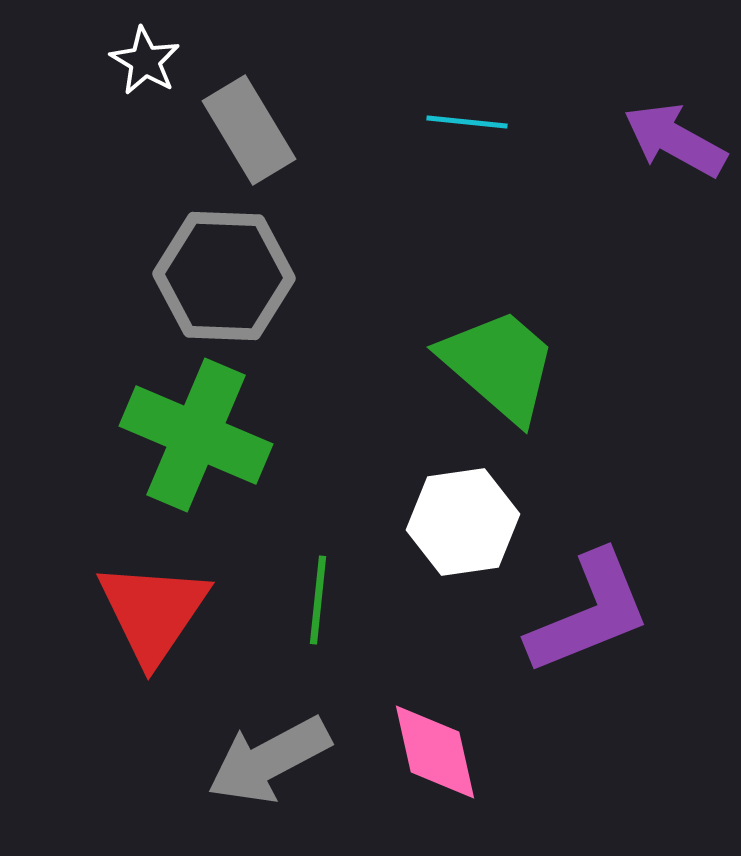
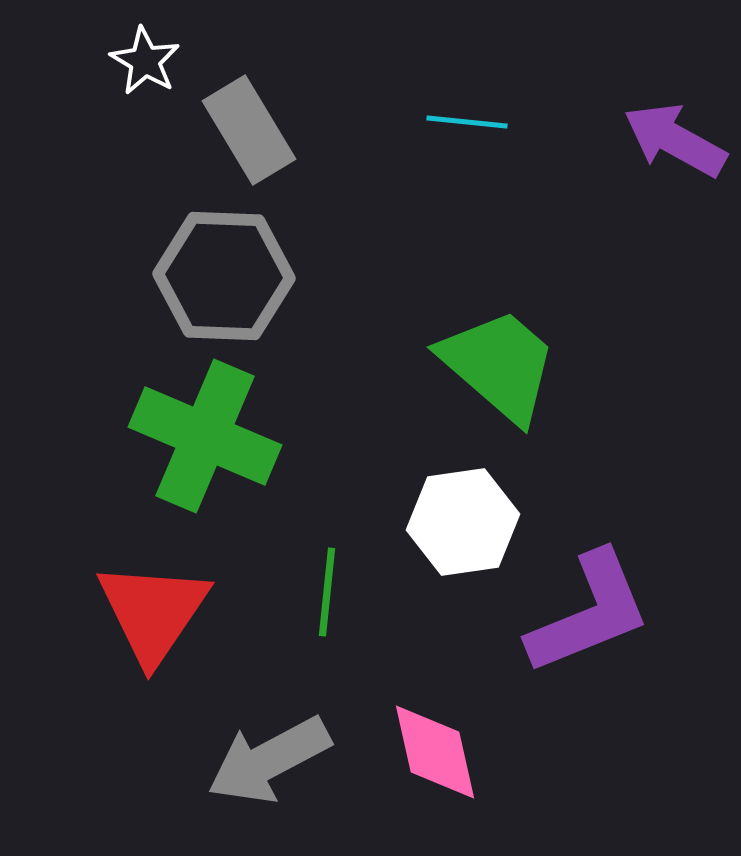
green cross: moved 9 px right, 1 px down
green line: moved 9 px right, 8 px up
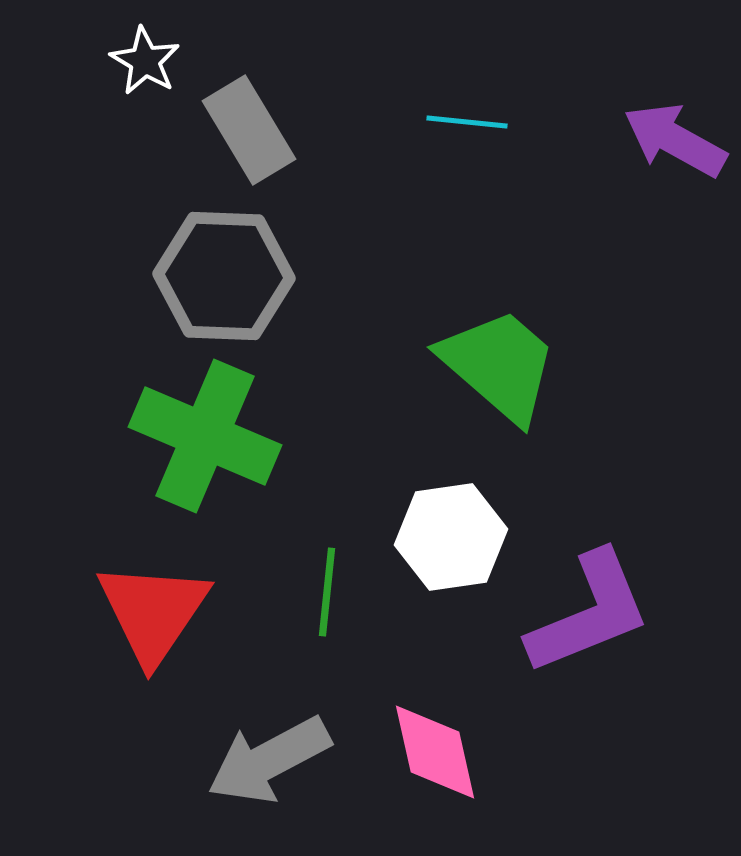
white hexagon: moved 12 px left, 15 px down
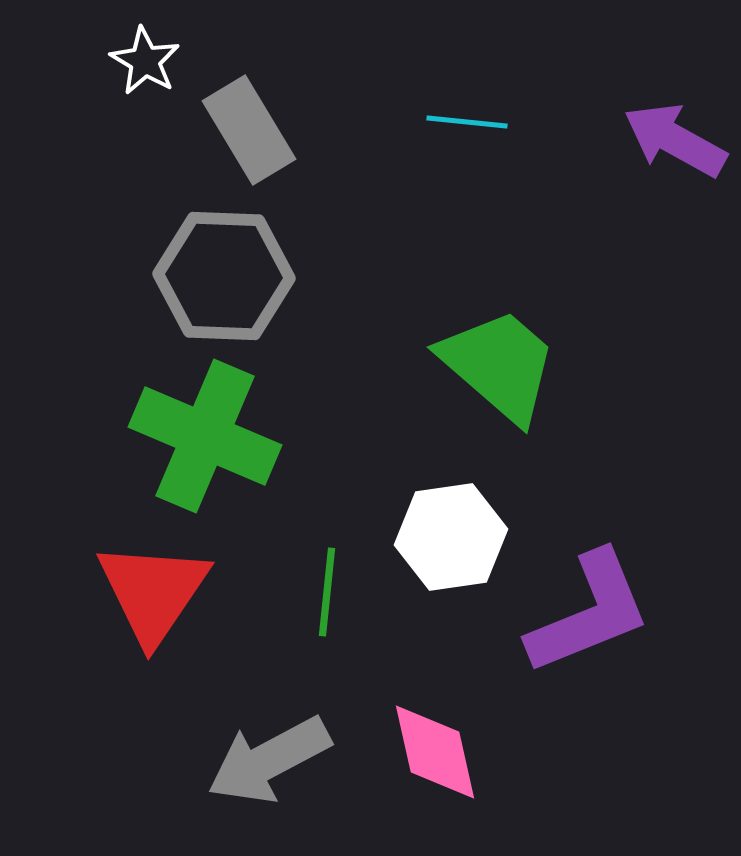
red triangle: moved 20 px up
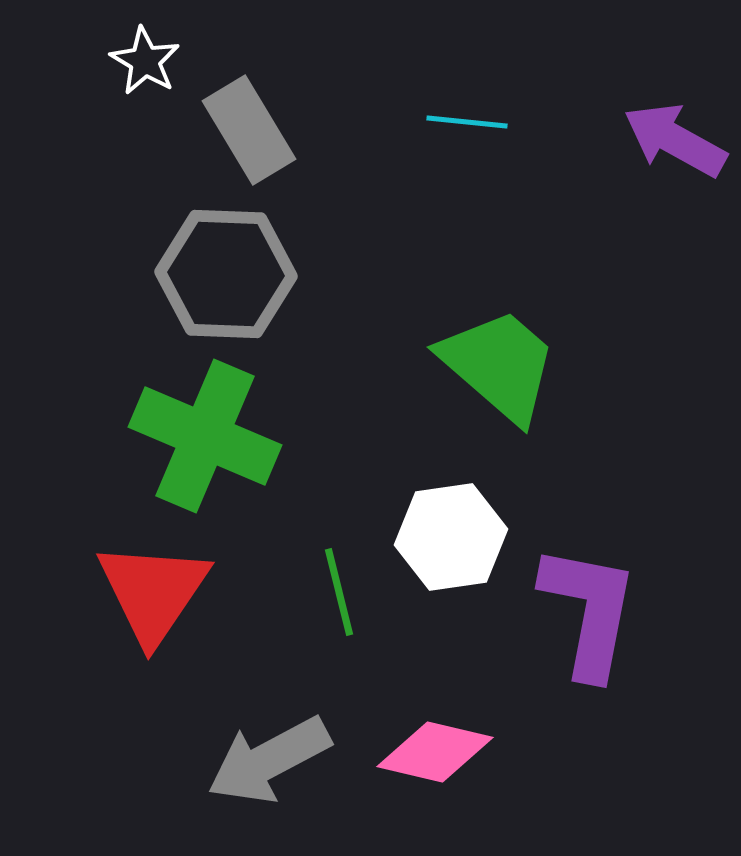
gray hexagon: moved 2 px right, 2 px up
green line: moved 12 px right; rotated 20 degrees counterclockwise
purple L-shape: moved 2 px up; rotated 57 degrees counterclockwise
pink diamond: rotated 64 degrees counterclockwise
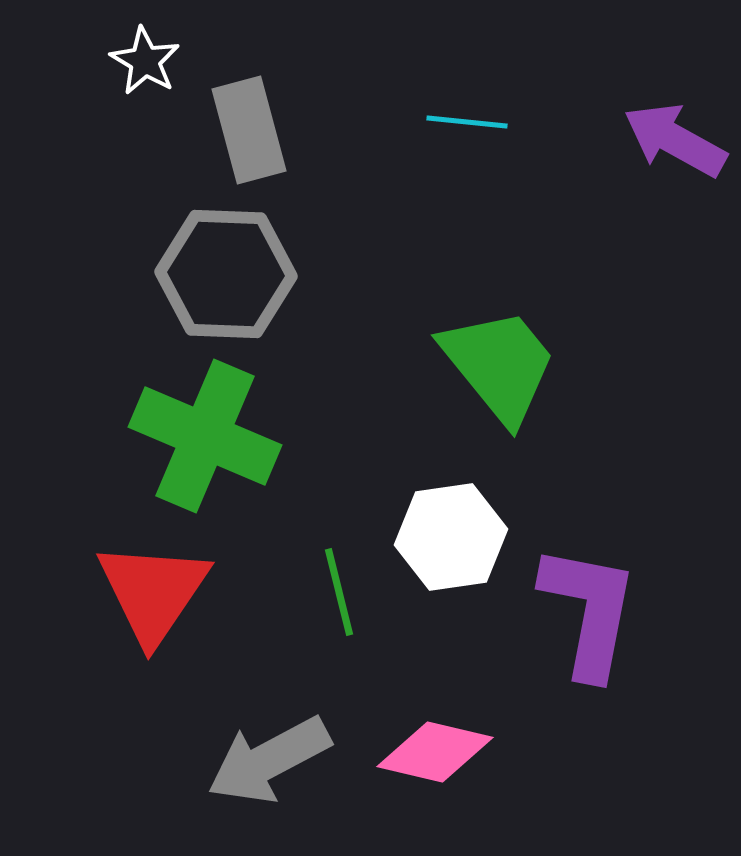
gray rectangle: rotated 16 degrees clockwise
green trapezoid: rotated 10 degrees clockwise
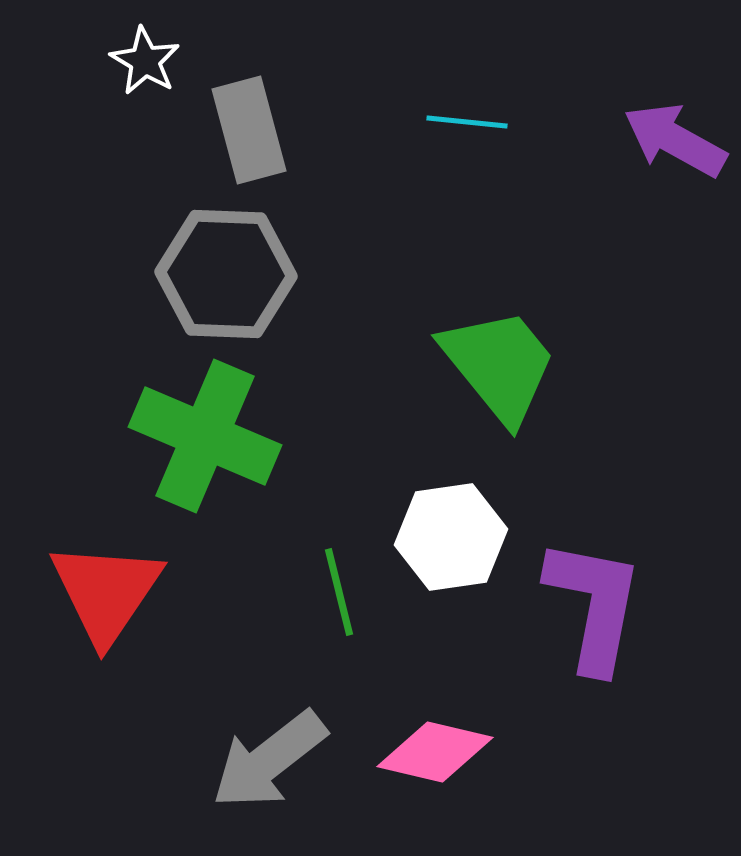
red triangle: moved 47 px left
purple L-shape: moved 5 px right, 6 px up
gray arrow: rotated 10 degrees counterclockwise
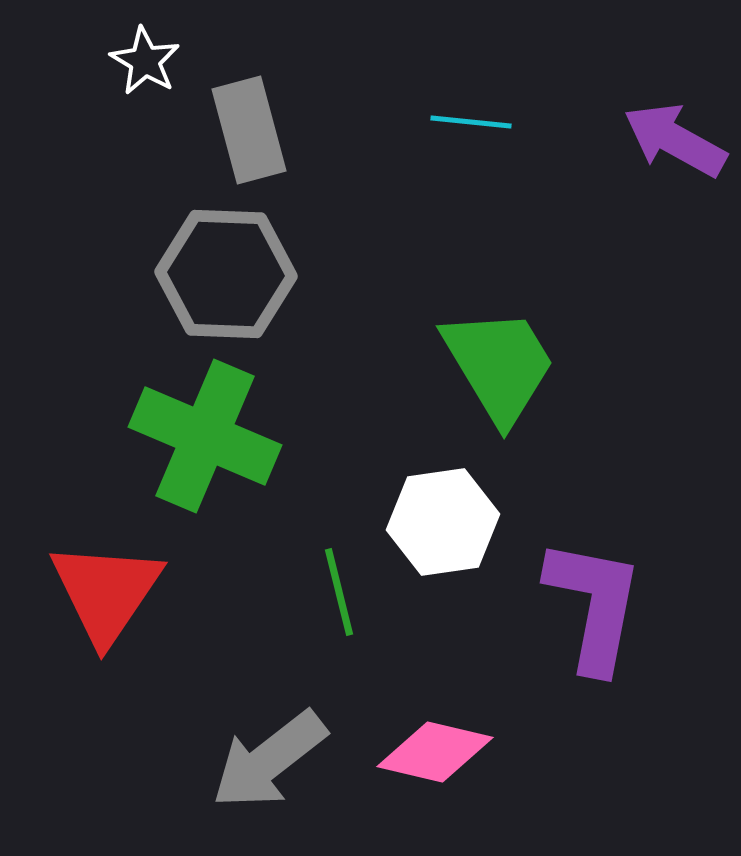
cyan line: moved 4 px right
green trapezoid: rotated 8 degrees clockwise
white hexagon: moved 8 px left, 15 px up
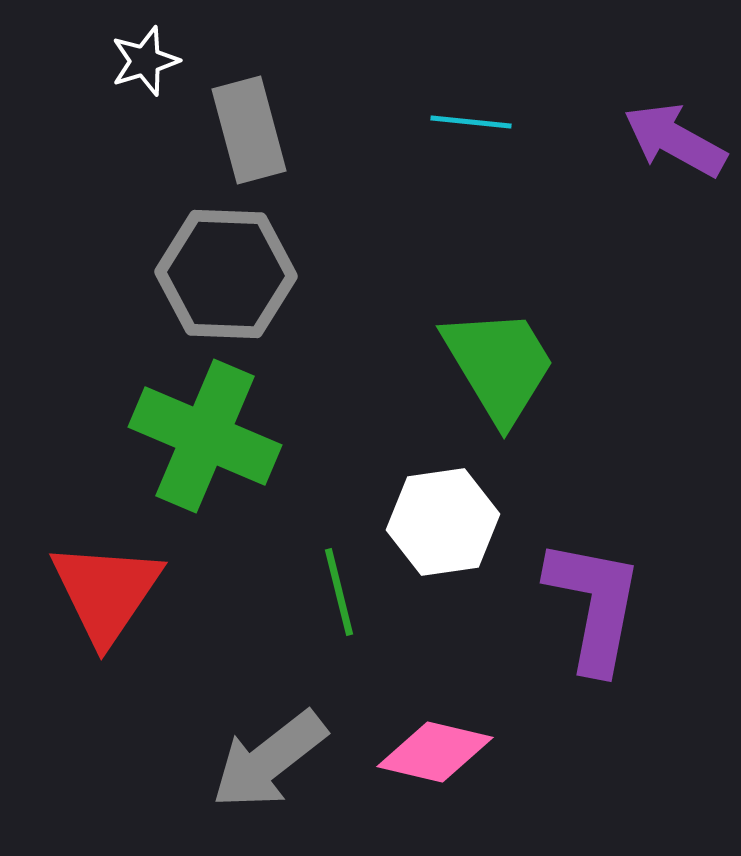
white star: rotated 24 degrees clockwise
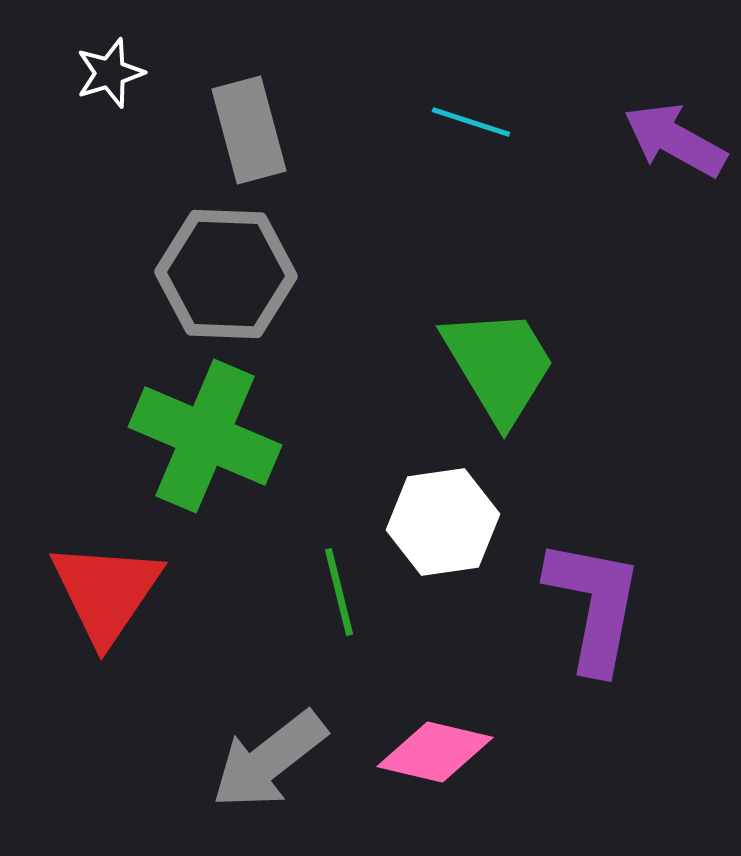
white star: moved 35 px left, 12 px down
cyan line: rotated 12 degrees clockwise
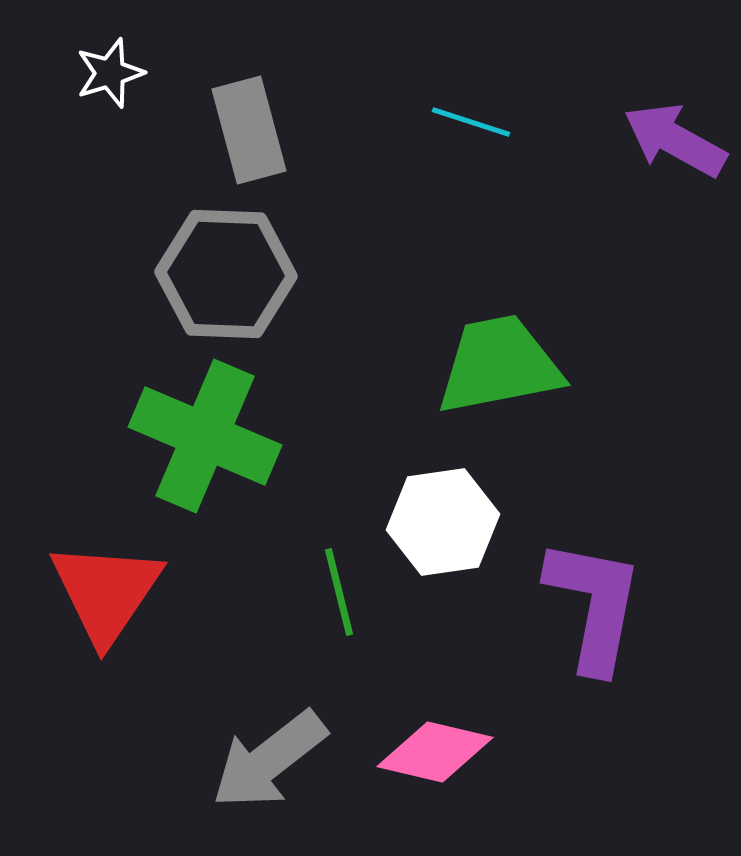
green trapezoid: rotated 70 degrees counterclockwise
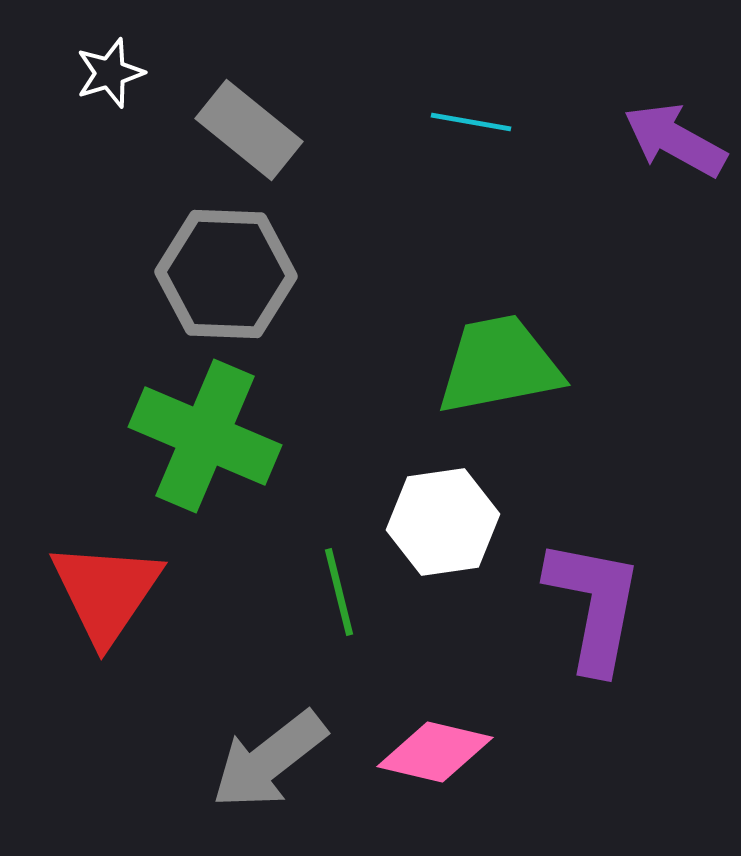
cyan line: rotated 8 degrees counterclockwise
gray rectangle: rotated 36 degrees counterclockwise
